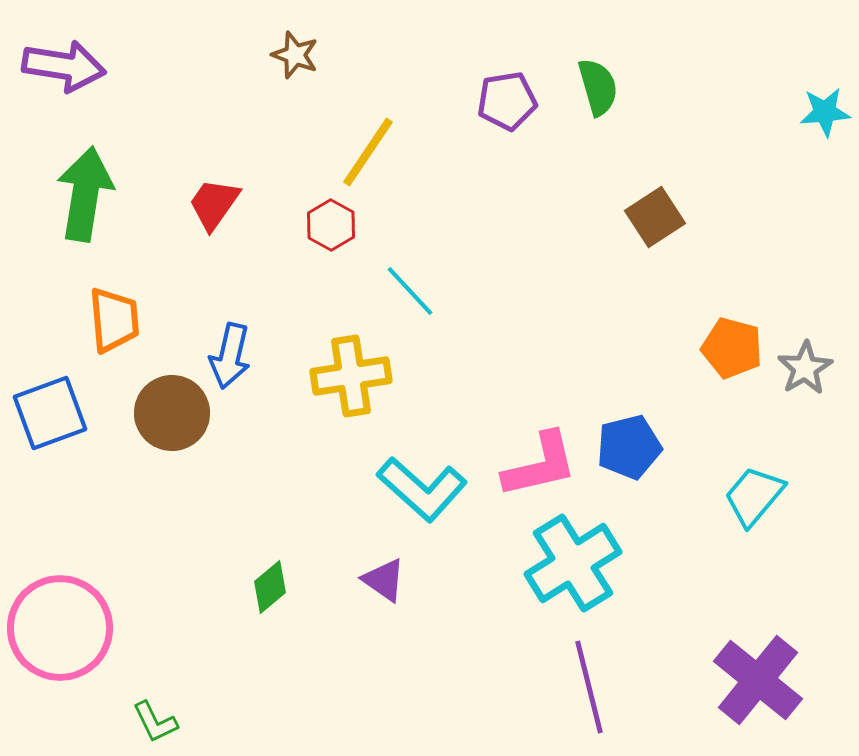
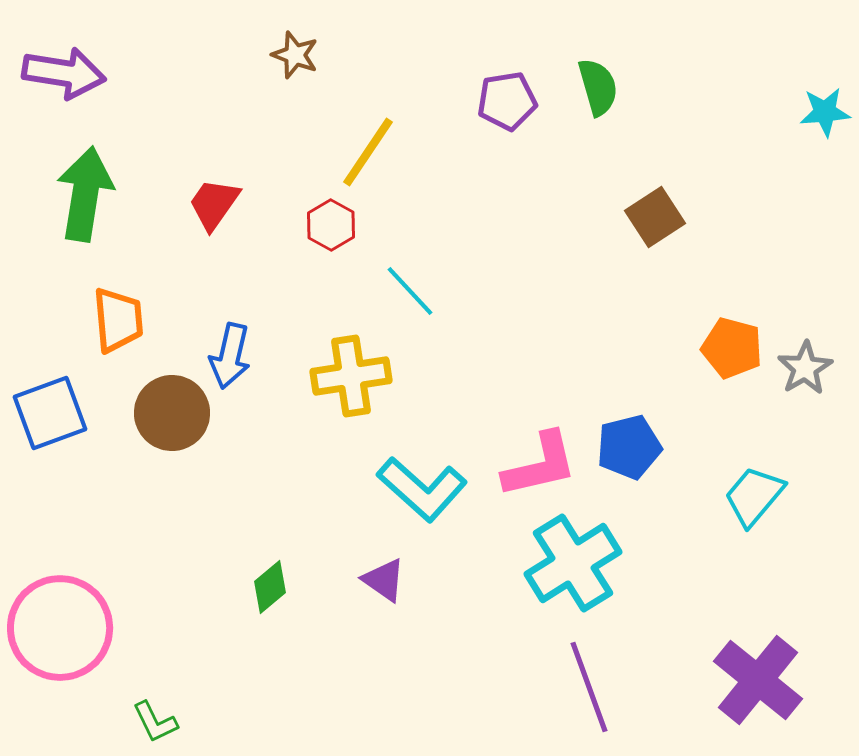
purple arrow: moved 7 px down
orange trapezoid: moved 4 px right
purple line: rotated 6 degrees counterclockwise
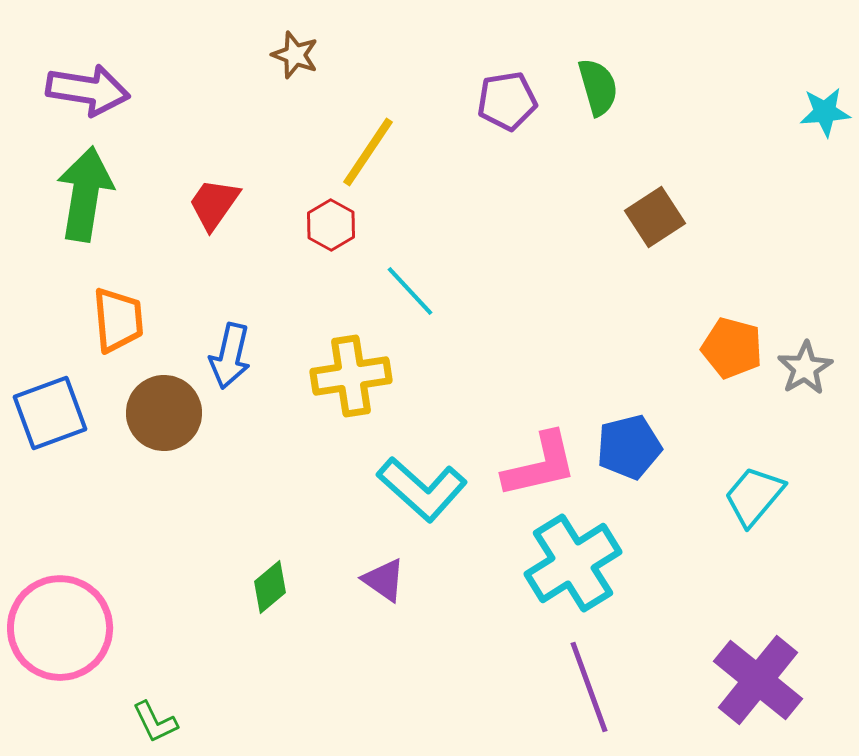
purple arrow: moved 24 px right, 17 px down
brown circle: moved 8 px left
